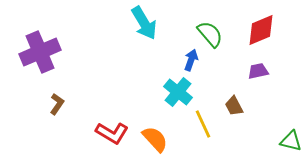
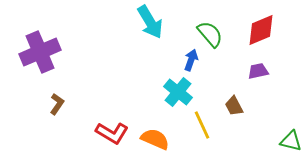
cyan arrow: moved 6 px right, 1 px up
yellow line: moved 1 px left, 1 px down
orange semicircle: rotated 24 degrees counterclockwise
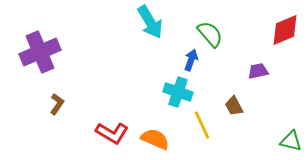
red diamond: moved 24 px right
cyan cross: rotated 20 degrees counterclockwise
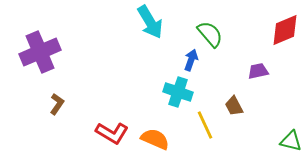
yellow line: moved 3 px right
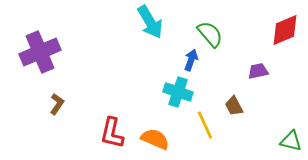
red L-shape: rotated 72 degrees clockwise
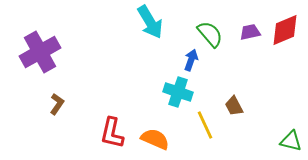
purple cross: rotated 6 degrees counterclockwise
purple trapezoid: moved 8 px left, 39 px up
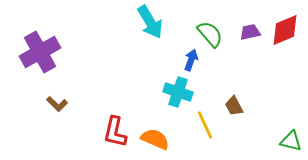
brown L-shape: rotated 100 degrees clockwise
red L-shape: moved 3 px right, 1 px up
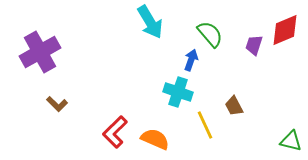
purple trapezoid: moved 4 px right, 13 px down; rotated 60 degrees counterclockwise
red L-shape: rotated 32 degrees clockwise
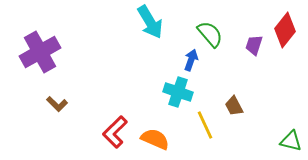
red diamond: rotated 28 degrees counterclockwise
